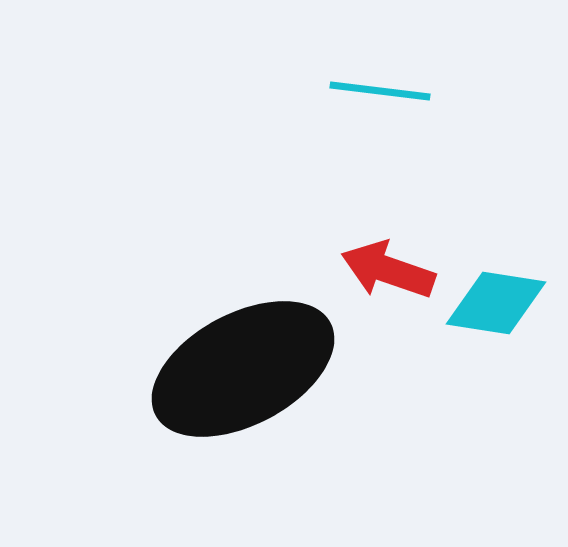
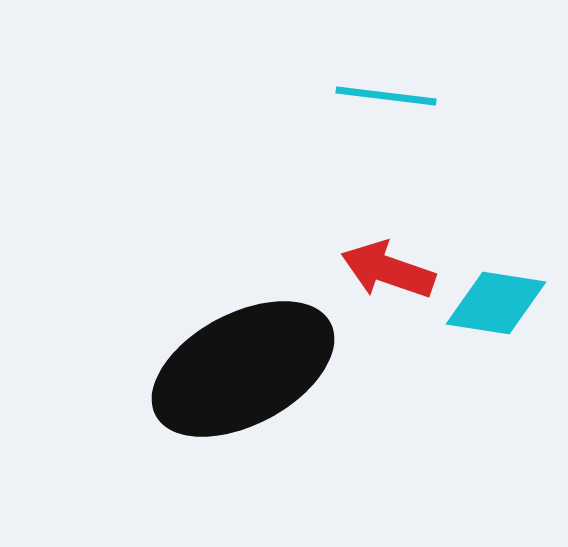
cyan line: moved 6 px right, 5 px down
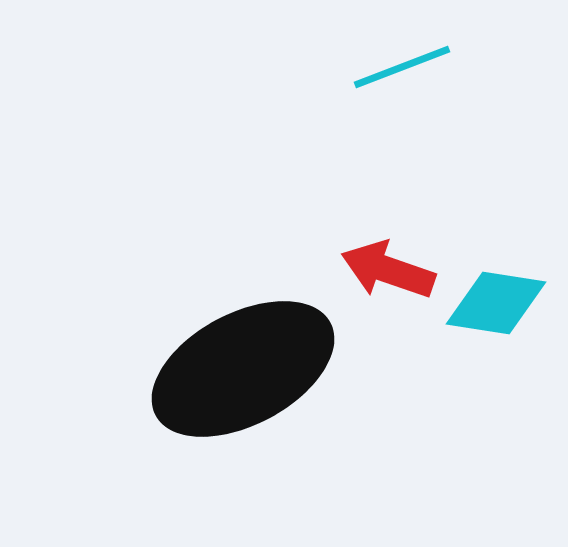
cyan line: moved 16 px right, 29 px up; rotated 28 degrees counterclockwise
